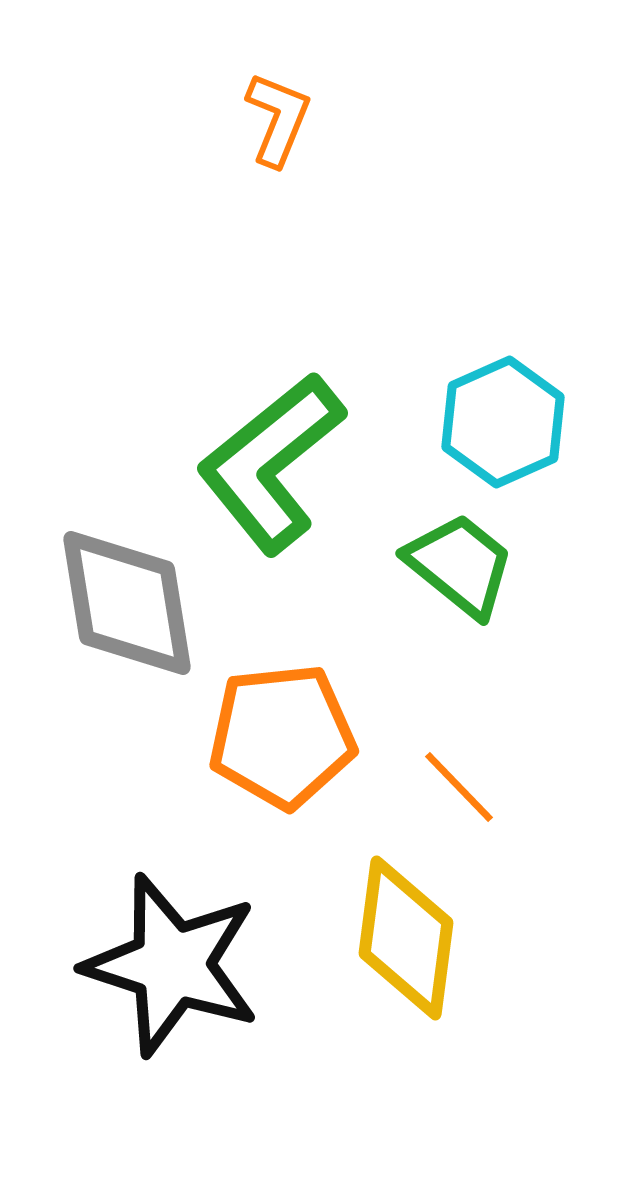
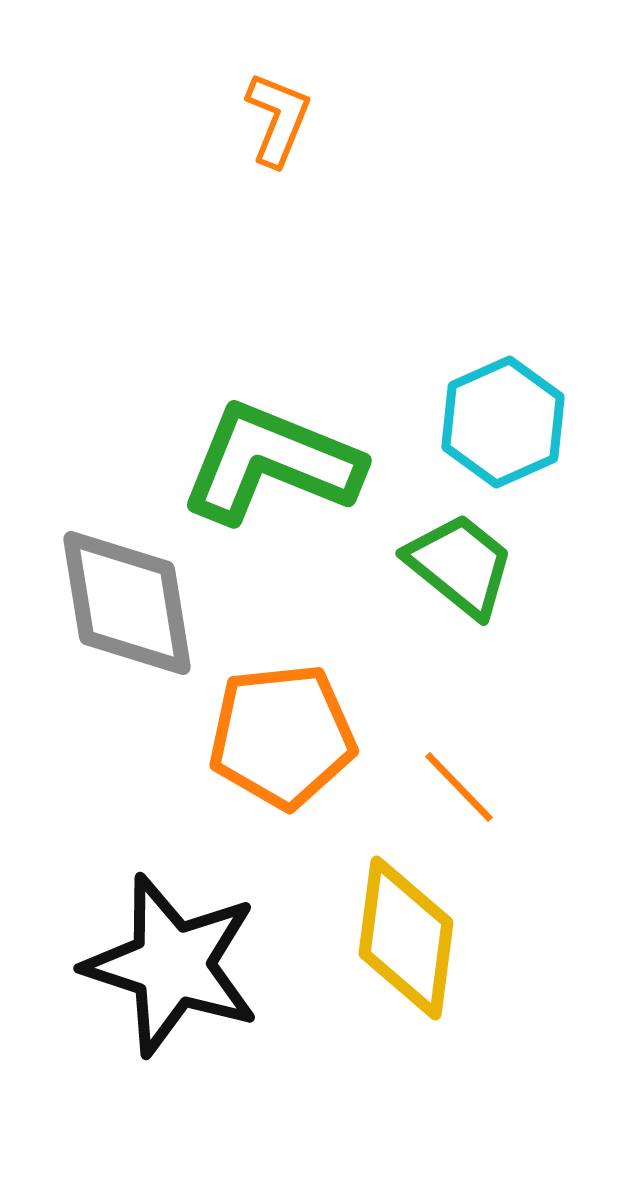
green L-shape: rotated 61 degrees clockwise
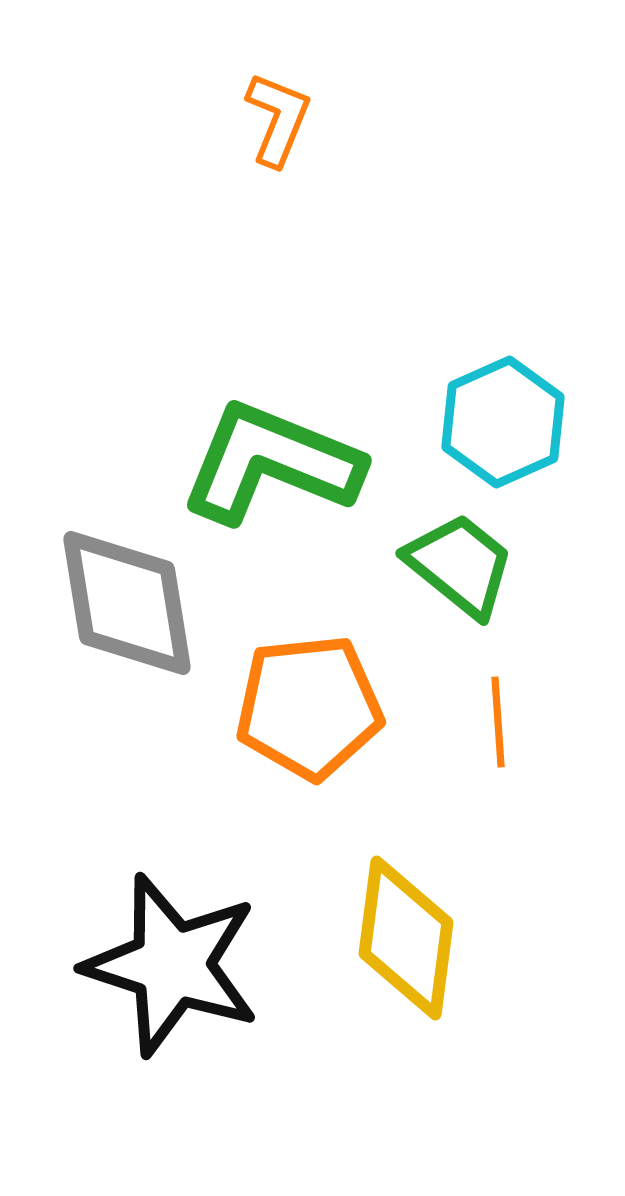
orange pentagon: moved 27 px right, 29 px up
orange line: moved 39 px right, 65 px up; rotated 40 degrees clockwise
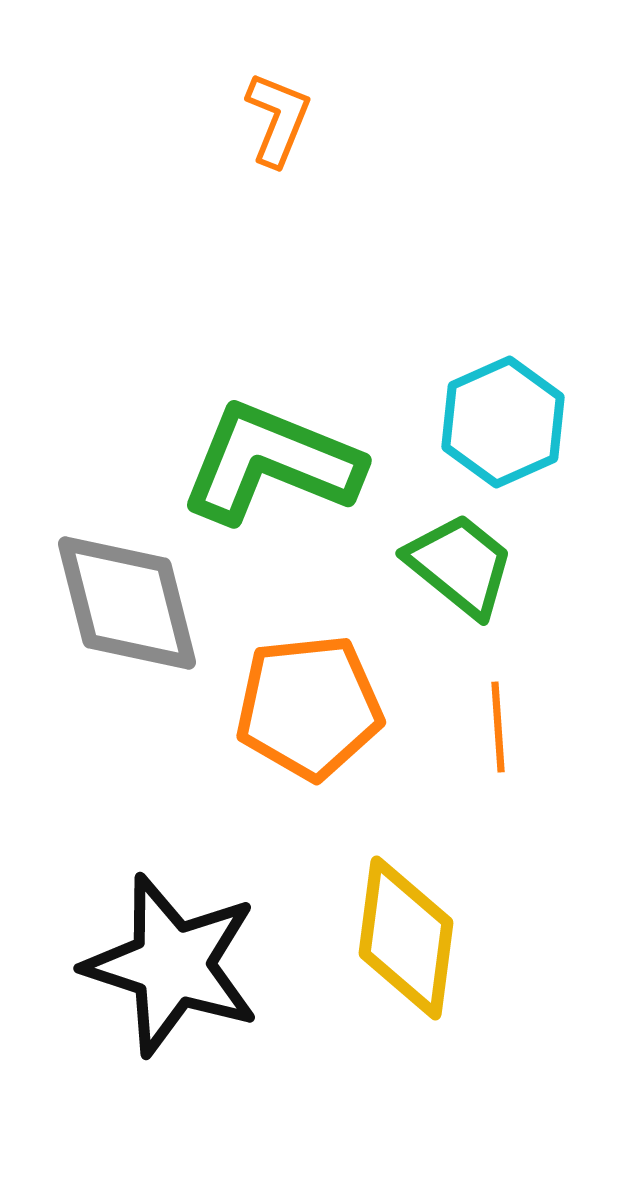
gray diamond: rotated 5 degrees counterclockwise
orange line: moved 5 px down
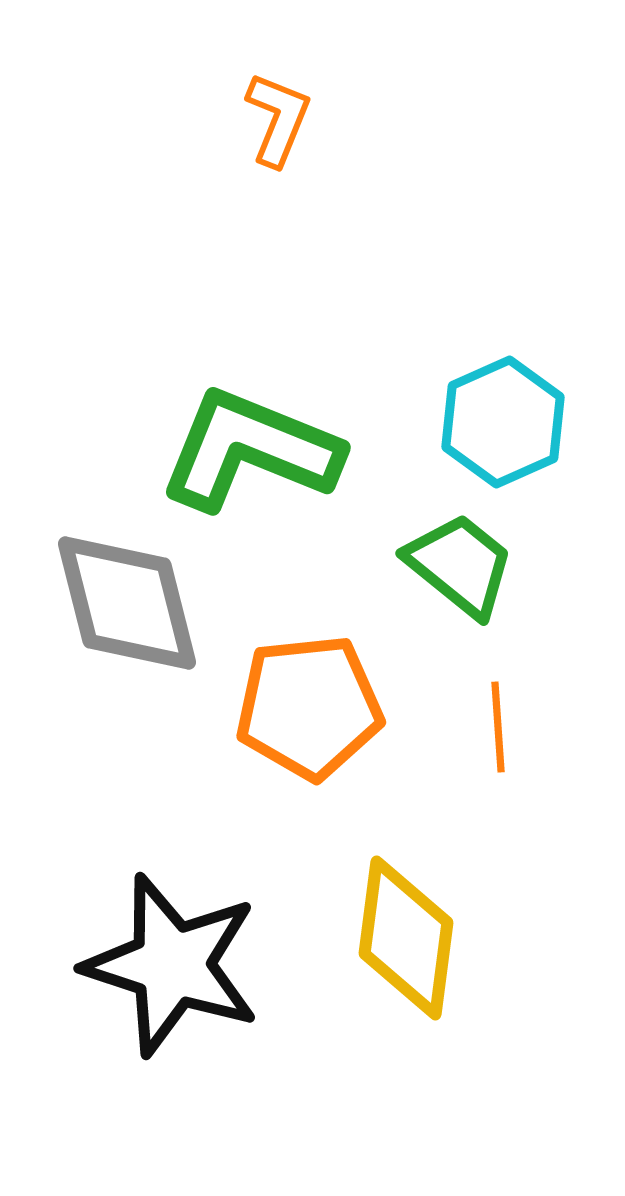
green L-shape: moved 21 px left, 13 px up
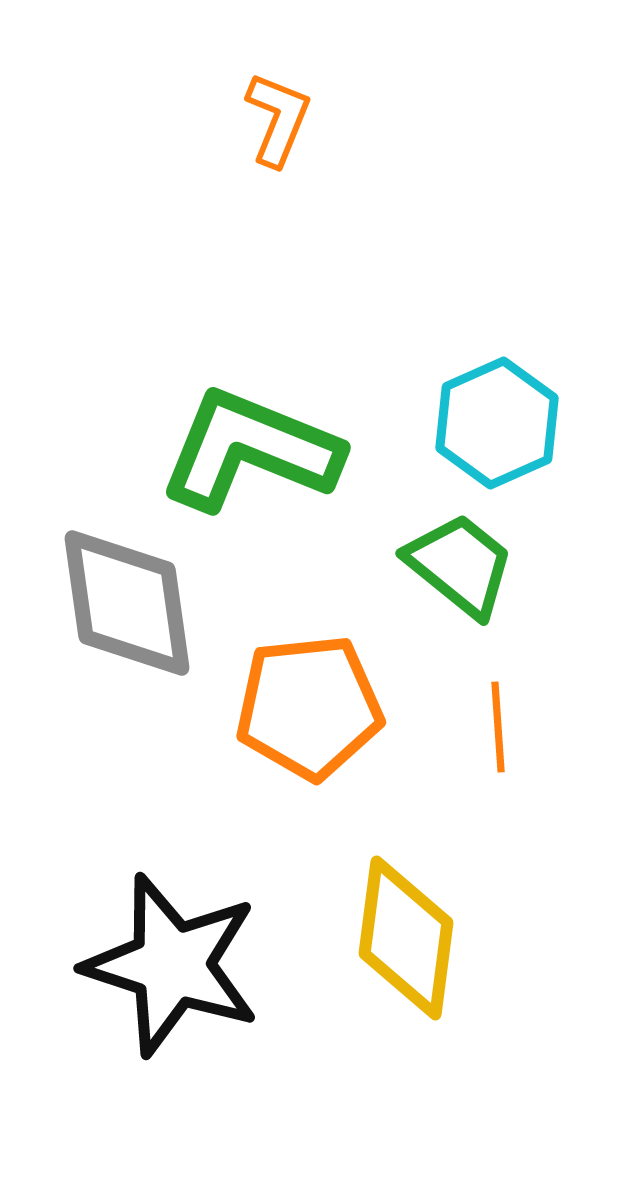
cyan hexagon: moved 6 px left, 1 px down
gray diamond: rotated 6 degrees clockwise
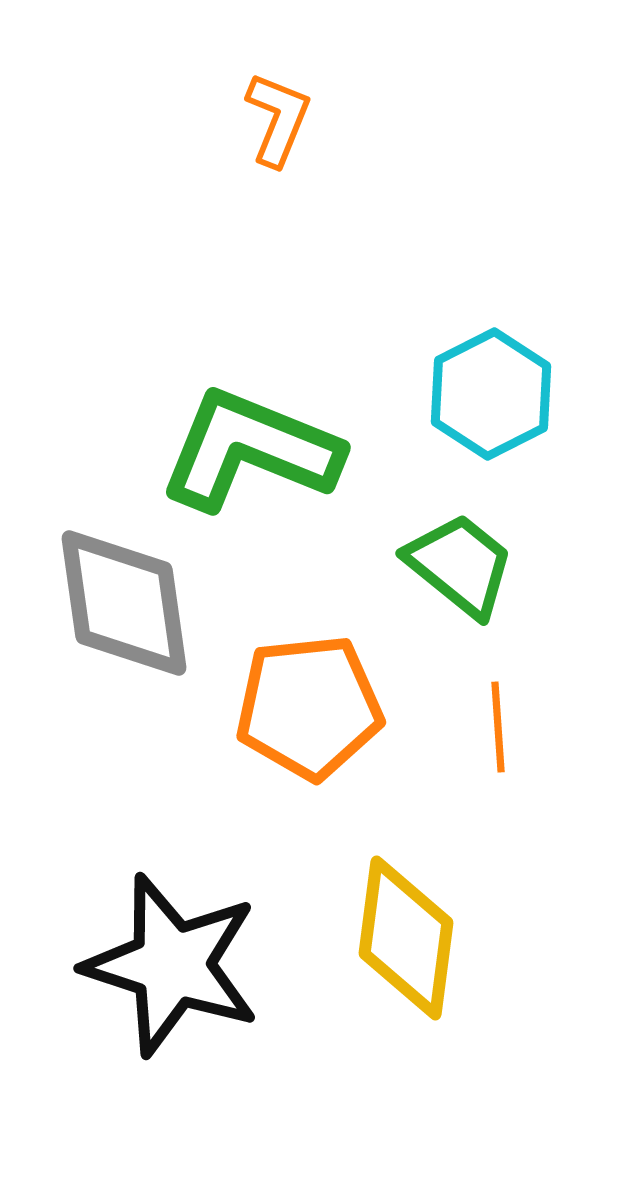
cyan hexagon: moved 6 px left, 29 px up; rotated 3 degrees counterclockwise
gray diamond: moved 3 px left
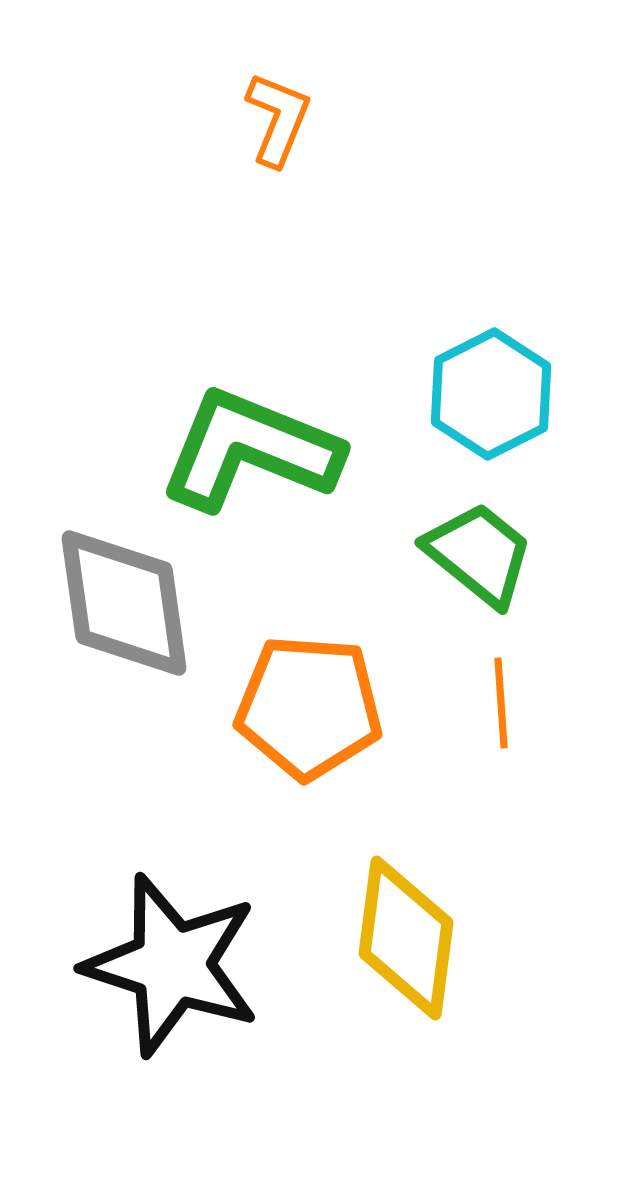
green trapezoid: moved 19 px right, 11 px up
orange pentagon: rotated 10 degrees clockwise
orange line: moved 3 px right, 24 px up
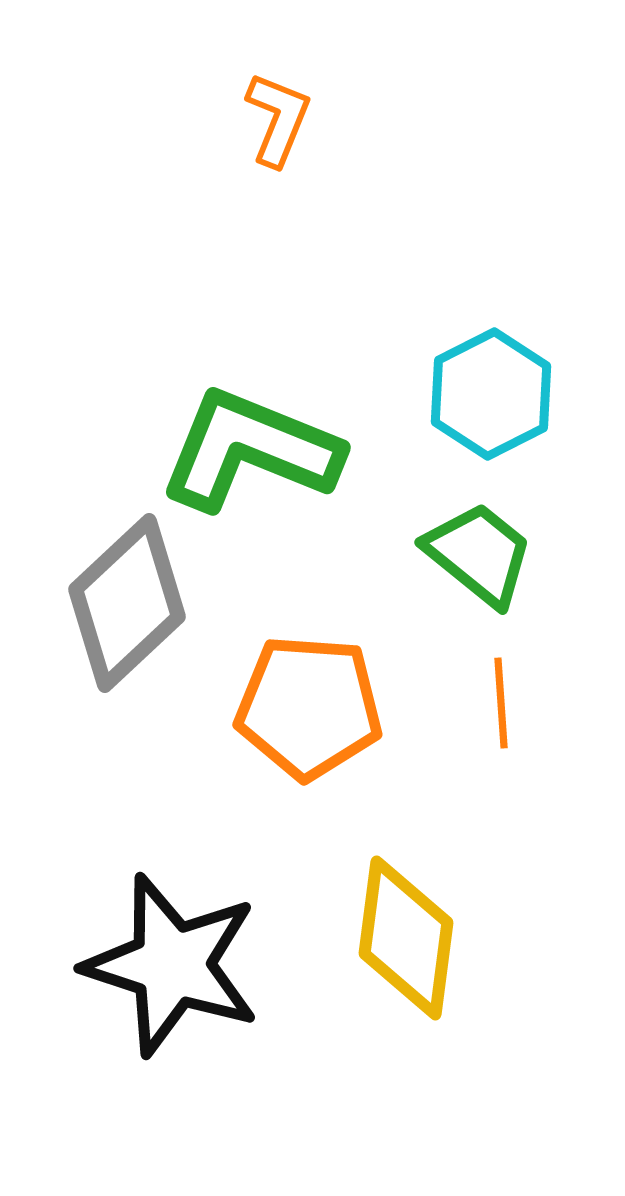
gray diamond: moved 3 px right; rotated 55 degrees clockwise
